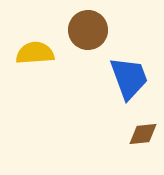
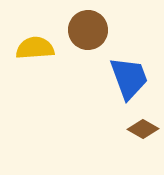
yellow semicircle: moved 5 px up
brown diamond: moved 5 px up; rotated 36 degrees clockwise
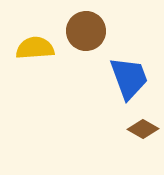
brown circle: moved 2 px left, 1 px down
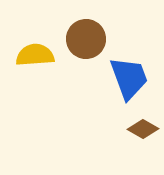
brown circle: moved 8 px down
yellow semicircle: moved 7 px down
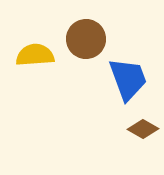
blue trapezoid: moved 1 px left, 1 px down
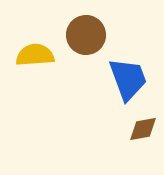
brown circle: moved 4 px up
brown diamond: rotated 40 degrees counterclockwise
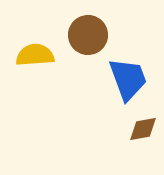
brown circle: moved 2 px right
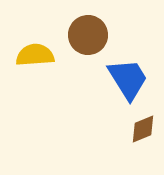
blue trapezoid: rotated 12 degrees counterclockwise
brown diamond: rotated 12 degrees counterclockwise
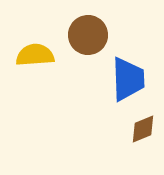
blue trapezoid: rotated 30 degrees clockwise
